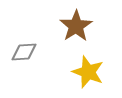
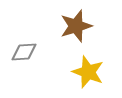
brown star: rotated 16 degrees clockwise
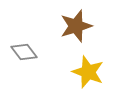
gray diamond: rotated 56 degrees clockwise
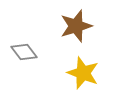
yellow star: moved 5 px left, 1 px down
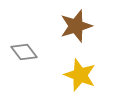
yellow star: moved 3 px left, 2 px down
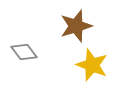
yellow star: moved 12 px right, 10 px up
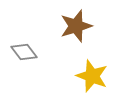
yellow star: moved 11 px down
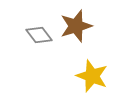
gray diamond: moved 15 px right, 17 px up
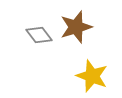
brown star: moved 1 px down
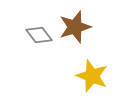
brown star: moved 1 px left
